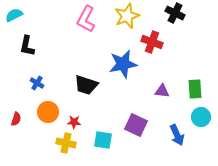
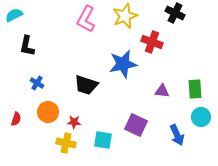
yellow star: moved 2 px left
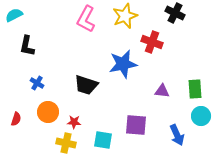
cyan circle: moved 1 px up
purple square: rotated 20 degrees counterclockwise
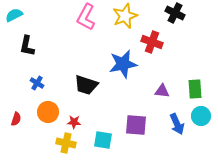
pink L-shape: moved 2 px up
blue arrow: moved 11 px up
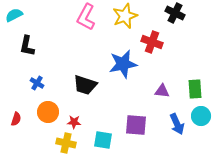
black trapezoid: moved 1 px left
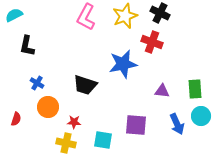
black cross: moved 15 px left
orange circle: moved 5 px up
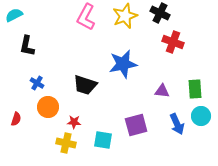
red cross: moved 21 px right
purple square: rotated 20 degrees counterclockwise
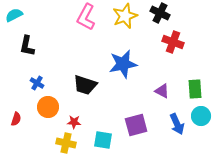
purple triangle: rotated 21 degrees clockwise
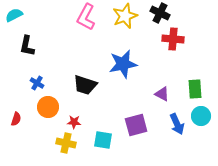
red cross: moved 3 px up; rotated 15 degrees counterclockwise
purple triangle: moved 3 px down
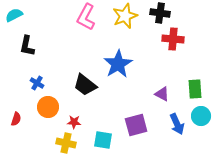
black cross: rotated 18 degrees counterclockwise
blue star: moved 5 px left; rotated 20 degrees counterclockwise
black trapezoid: rotated 20 degrees clockwise
